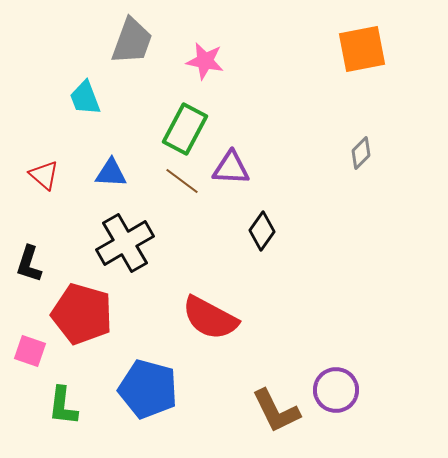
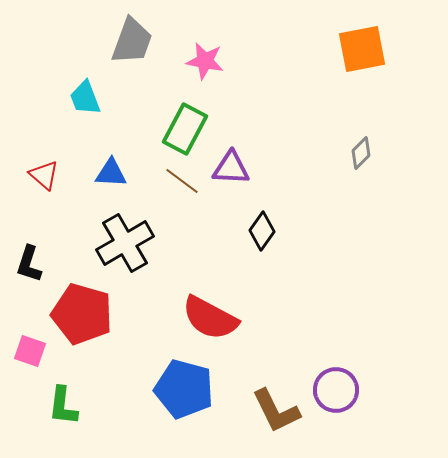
blue pentagon: moved 36 px right
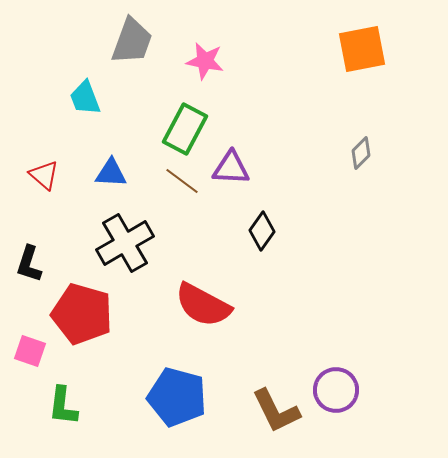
red semicircle: moved 7 px left, 13 px up
blue pentagon: moved 7 px left, 8 px down
